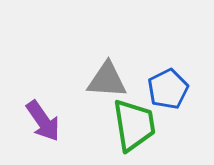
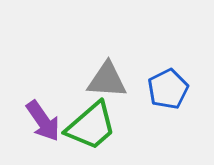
green trapezoid: moved 43 px left, 1 px down; rotated 58 degrees clockwise
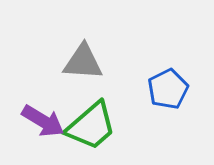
gray triangle: moved 24 px left, 18 px up
purple arrow: rotated 24 degrees counterclockwise
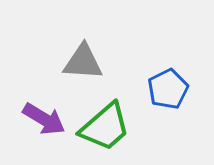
purple arrow: moved 1 px right, 2 px up
green trapezoid: moved 14 px right, 1 px down
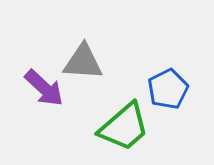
purple arrow: moved 31 px up; rotated 12 degrees clockwise
green trapezoid: moved 19 px right
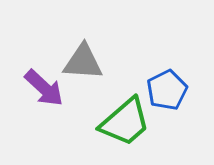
blue pentagon: moved 1 px left, 1 px down
green trapezoid: moved 1 px right, 5 px up
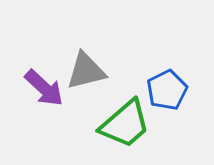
gray triangle: moved 3 px right, 9 px down; rotated 18 degrees counterclockwise
green trapezoid: moved 2 px down
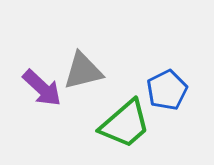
gray triangle: moved 3 px left
purple arrow: moved 2 px left
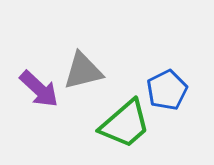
purple arrow: moved 3 px left, 1 px down
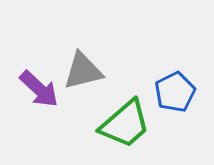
blue pentagon: moved 8 px right, 2 px down
